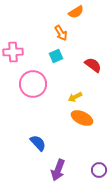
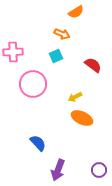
orange arrow: moved 1 px right, 1 px down; rotated 35 degrees counterclockwise
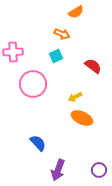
red semicircle: moved 1 px down
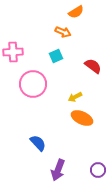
orange arrow: moved 1 px right, 2 px up
purple circle: moved 1 px left
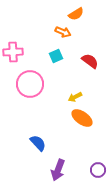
orange semicircle: moved 2 px down
red semicircle: moved 3 px left, 5 px up
pink circle: moved 3 px left
orange ellipse: rotated 10 degrees clockwise
